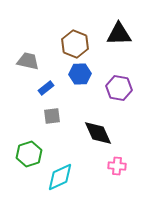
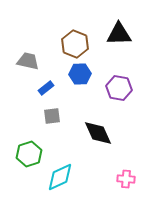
pink cross: moved 9 px right, 13 px down
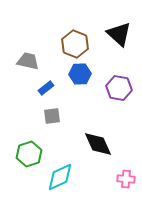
black triangle: rotated 44 degrees clockwise
black diamond: moved 11 px down
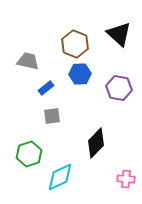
black diamond: moved 2 px left, 1 px up; rotated 68 degrees clockwise
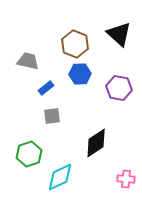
black diamond: rotated 12 degrees clockwise
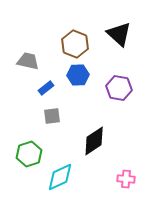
blue hexagon: moved 2 px left, 1 px down
black diamond: moved 2 px left, 2 px up
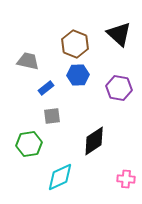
green hexagon: moved 10 px up; rotated 10 degrees clockwise
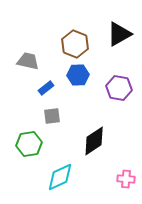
black triangle: rotated 48 degrees clockwise
